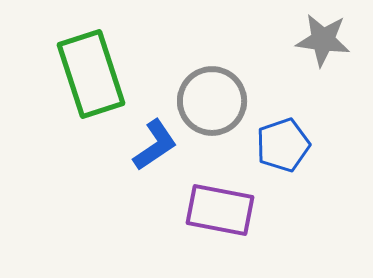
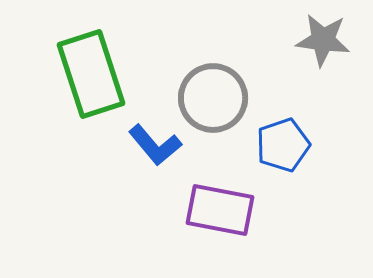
gray circle: moved 1 px right, 3 px up
blue L-shape: rotated 84 degrees clockwise
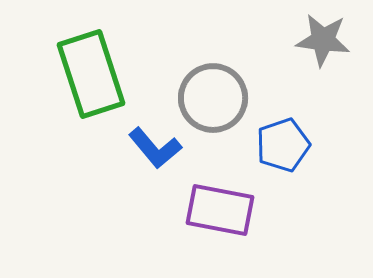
blue L-shape: moved 3 px down
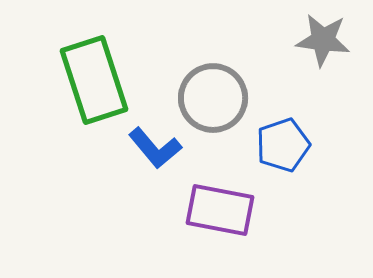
green rectangle: moved 3 px right, 6 px down
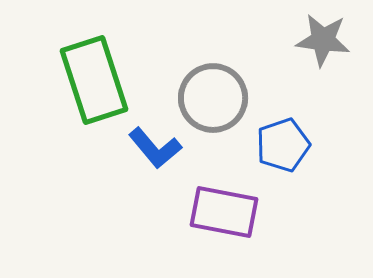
purple rectangle: moved 4 px right, 2 px down
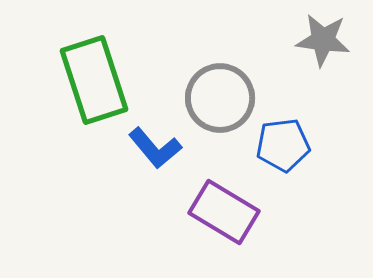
gray circle: moved 7 px right
blue pentagon: rotated 12 degrees clockwise
purple rectangle: rotated 20 degrees clockwise
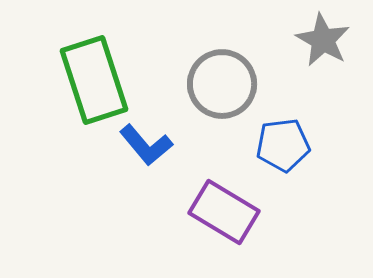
gray star: rotated 22 degrees clockwise
gray circle: moved 2 px right, 14 px up
blue L-shape: moved 9 px left, 3 px up
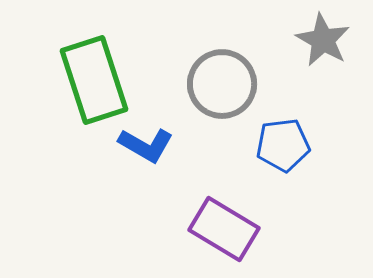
blue L-shape: rotated 20 degrees counterclockwise
purple rectangle: moved 17 px down
